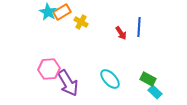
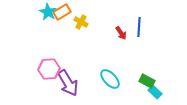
green rectangle: moved 1 px left, 2 px down
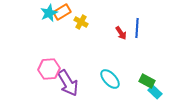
cyan star: moved 1 px right, 1 px down; rotated 18 degrees clockwise
blue line: moved 2 px left, 1 px down
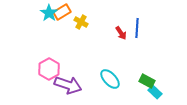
cyan star: rotated 12 degrees counterclockwise
pink hexagon: rotated 25 degrees counterclockwise
purple arrow: moved 2 px down; rotated 40 degrees counterclockwise
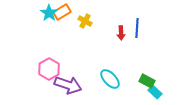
yellow cross: moved 4 px right, 1 px up
red arrow: rotated 32 degrees clockwise
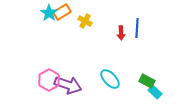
pink hexagon: moved 11 px down
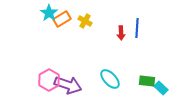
orange rectangle: moved 7 px down
green rectangle: rotated 21 degrees counterclockwise
cyan rectangle: moved 6 px right, 4 px up
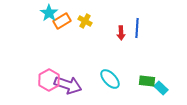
orange rectangle: moved 2 px down
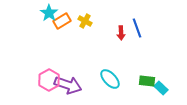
blue line: rotated 24 degrees counterclockwise
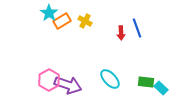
green rectangle: moved 1 px left, 1 px down
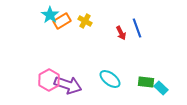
cyan star: moved 1 px right, 2 px down
red arrow: rotated 24 degrees counterclockwise
cyan ellipse: rotated 10 degrees counterclockwise
